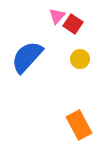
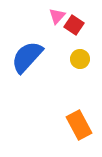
red square: moved 1 px right, 1 px down
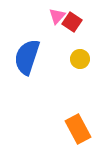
red square: moved 2 px left, 3 px up
blue semicircle: rotated 24 degrees counterclockwise
orange rectangle: moved 1 px left, 4 px down
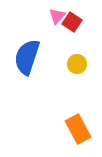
yellow circle: moved 3 px left, 5 px down
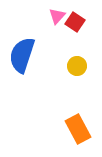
red square: moved 3 px right
blue semicircle: moved 5 px left, 2 px up
yellow circle: moved 2 px down
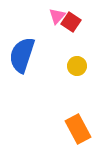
red square: moved 4 px left
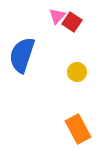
red square: moved 1 px right
yellow circle: moved 6 px down
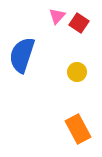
red square: moved 7 px right, 1 px down
